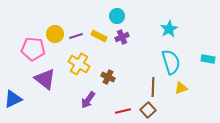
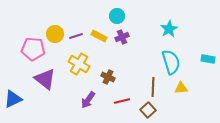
yellow triangle: rotated 16 degrees clockwise
red line: moved 1 px left, 10 px up
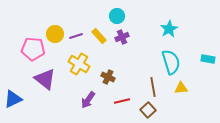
yellow rectangle: rotated 21 degrees clockwise
brown line: rotated 12 degrees counterclockwise
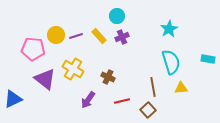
yellow circle: moved 1 px right, 1 px down
yellow cross: moved 6 px left, 5 px down
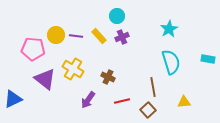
purple line: rotated 24 degrees clockwise
yellow triangle: moved 3 px right, 14 px down
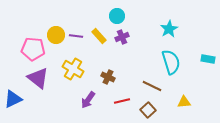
purple triangle: moved 7 px left, 1 px up
brown line: moved 1 px left, 1 px up; rotated 54 degrees counterclockwise
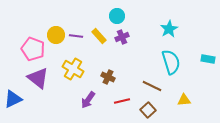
pink pentagon: rotated 15 degrees clockwise
yellow triangle: moved 2 px up
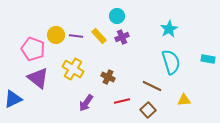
purple arrow: moved 2 px left, 3 px down
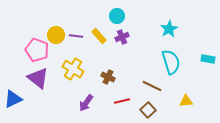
pink pentagon: moved 4 px right, 1 px down
yellow triangle: moved 2 px right, 1 px down
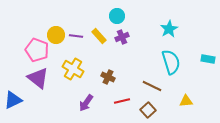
blue triangle: moved 1 px down
